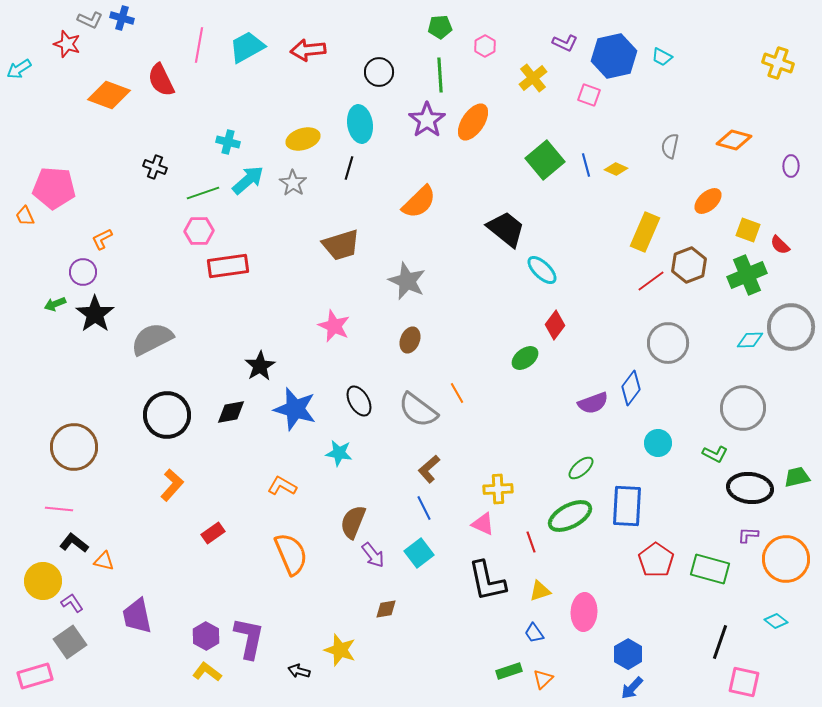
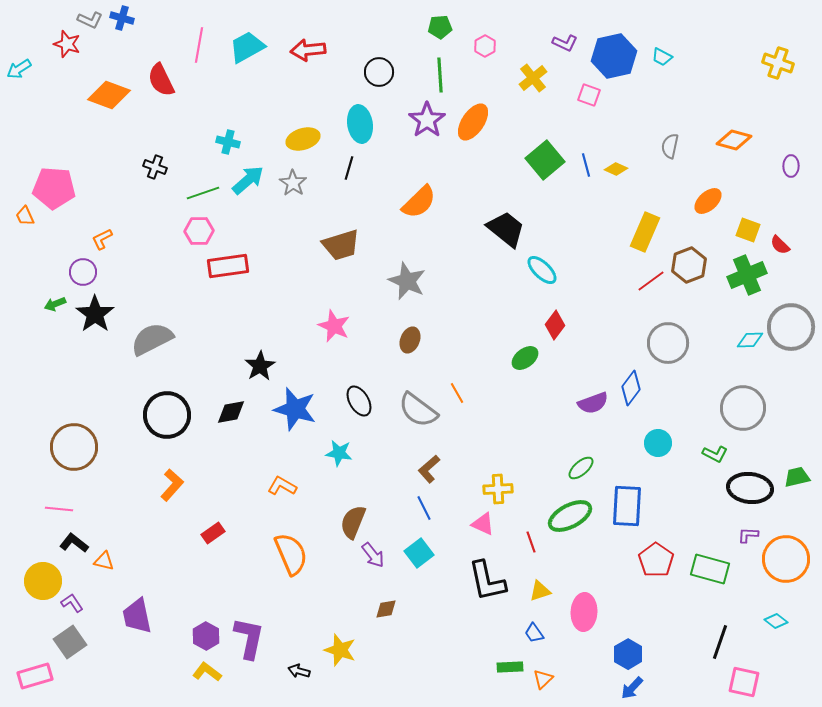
green rectangle at (509, 671): moved 1 px right, 4 px up; rotated 15 degrees clockwise
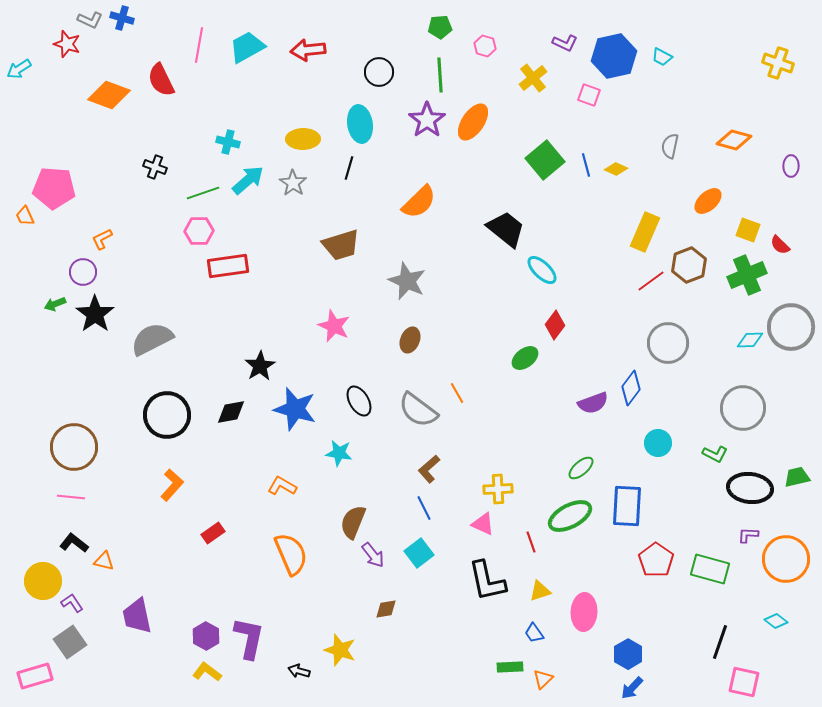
pink hexagon at (485, 46): rotated 15 degrees counterclockwise
yellow ellipse at (303, 139): rotated 16 degrees clockwise
pink line at (59, 509): moved 12 px right, 12 px up
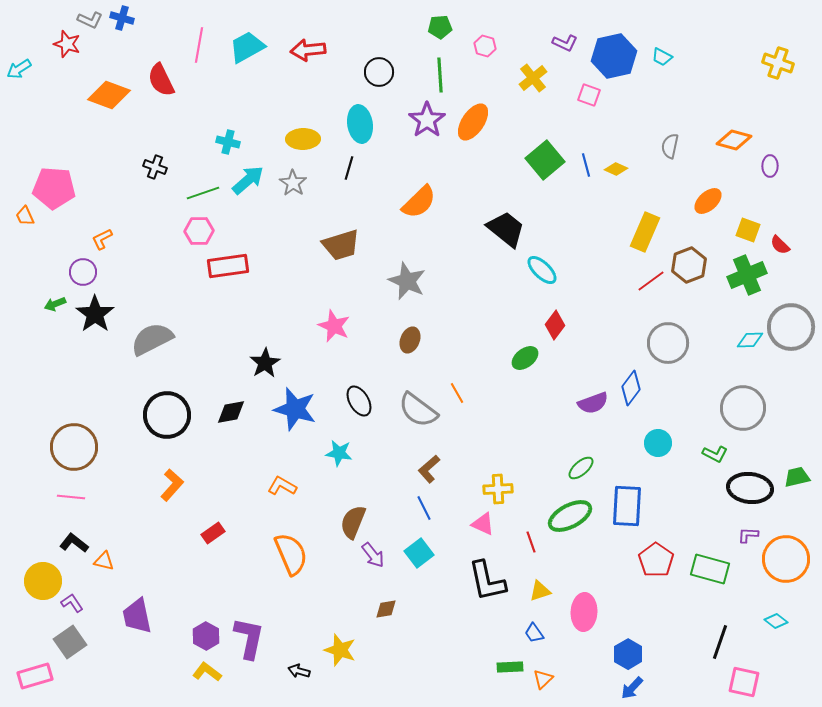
purple ellipse at (791, 166): moved 21 px left
black star at (260, 366): moved 5 px right, 3 px up
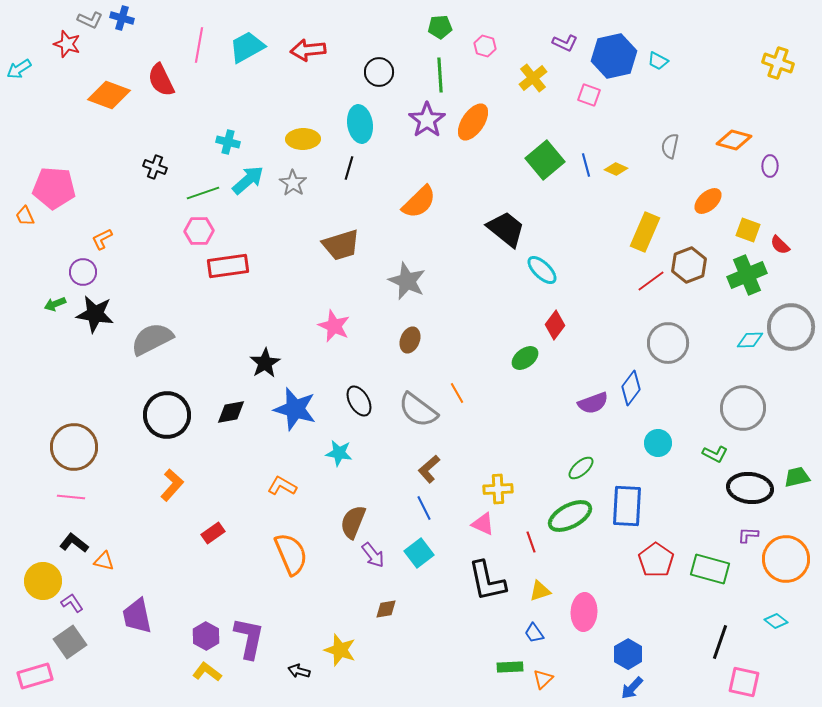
cyan trapezoid at (662, 57): moved 4 px left, 4 px down
black star at (95, 314): rotated 27 degrees counterclockwise
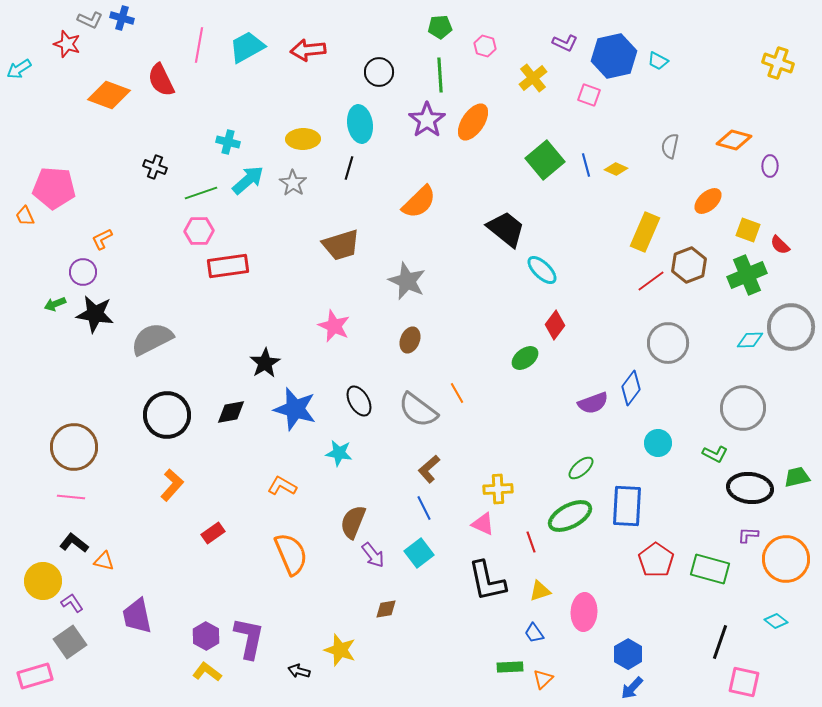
green line at (203, 193): moved 2 px left
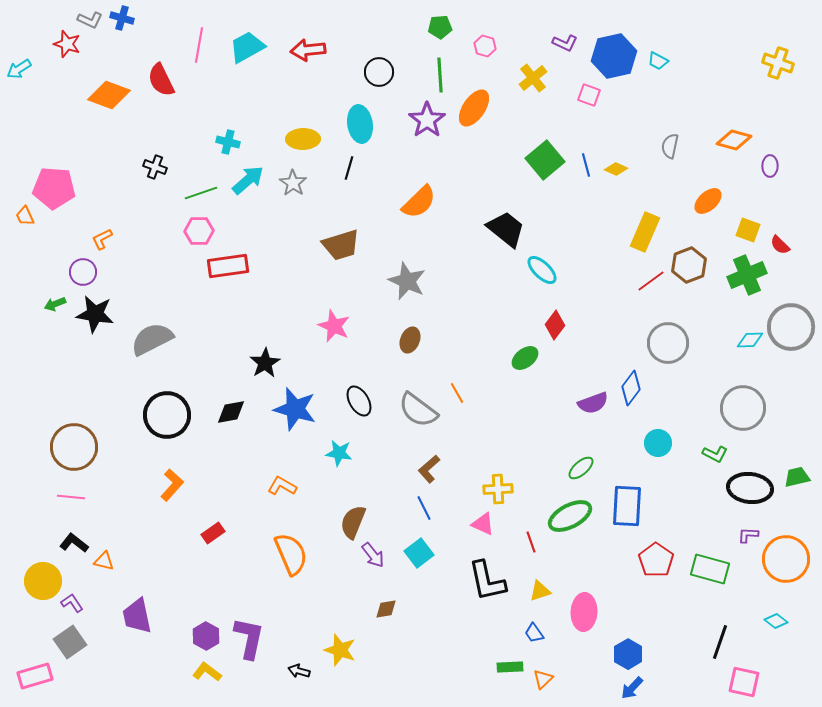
orange ellipse at (473, 122): moved 1 px right, 14 px up
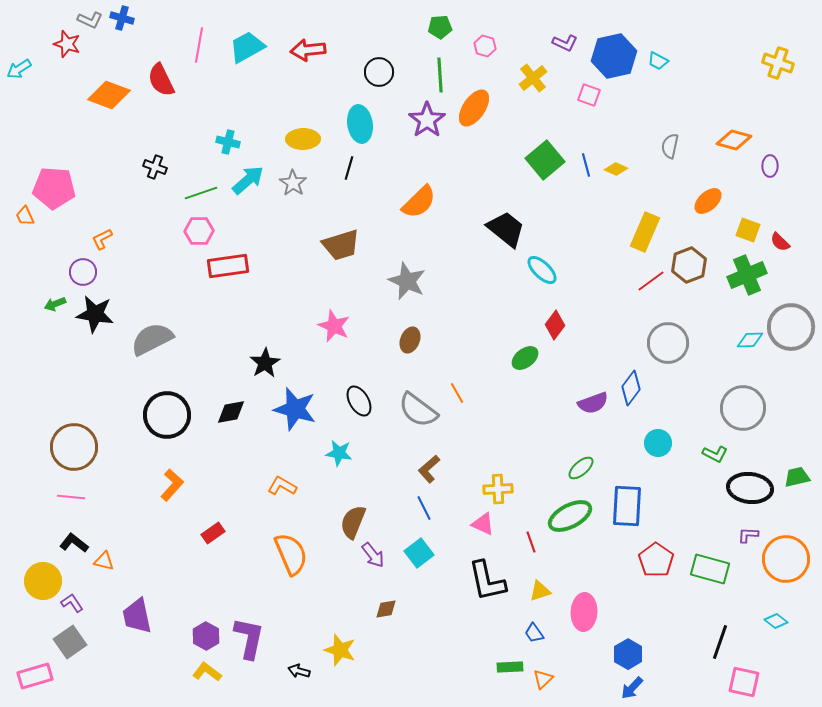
red semicircle at (780, 245): moved 3 px up
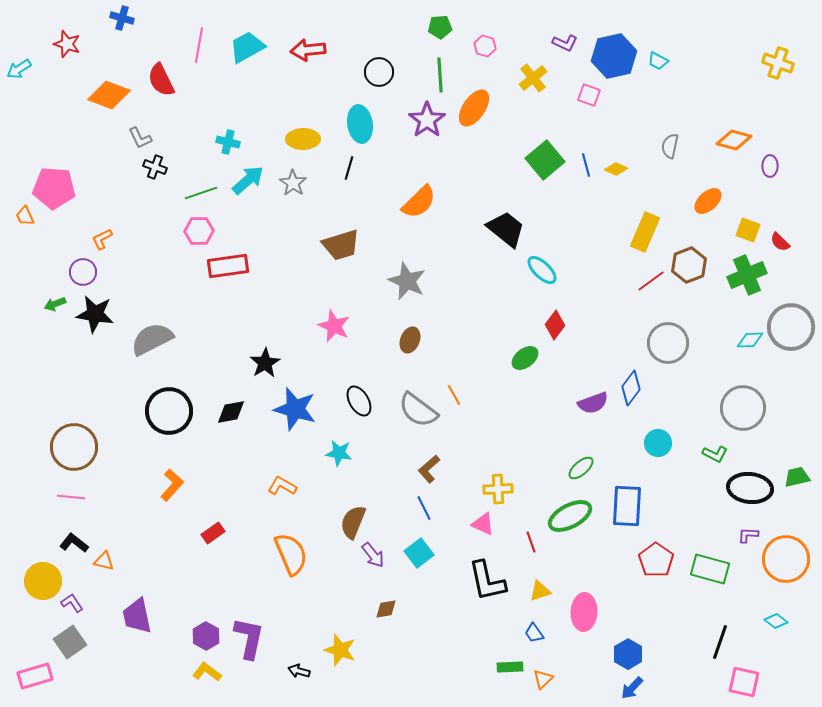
gray L-shape at (90, 20): moved 50 px right, 118 px down; rotated 40 degrees clockwise
orange line at (457, 393): moved 3 px left, 2 px down
black circle at (167, 415): moved 2 px right, 4 px up
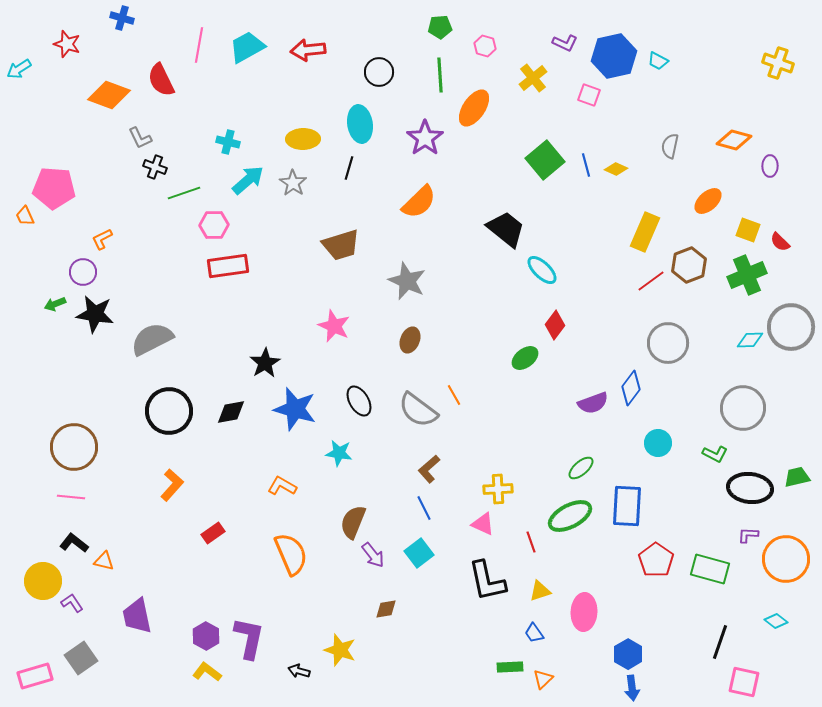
purple star at (427, 120): moved 2 px left, 18 px down
green line at (201, 193): moved 17 px left
pink hexagon at (199, 231): moved 15 px right, 6 px up
gray square at (70, 642): moved 11 px right, 16 px down
blue arrow at (632, 688): rotated 50 degrees counterclockwise
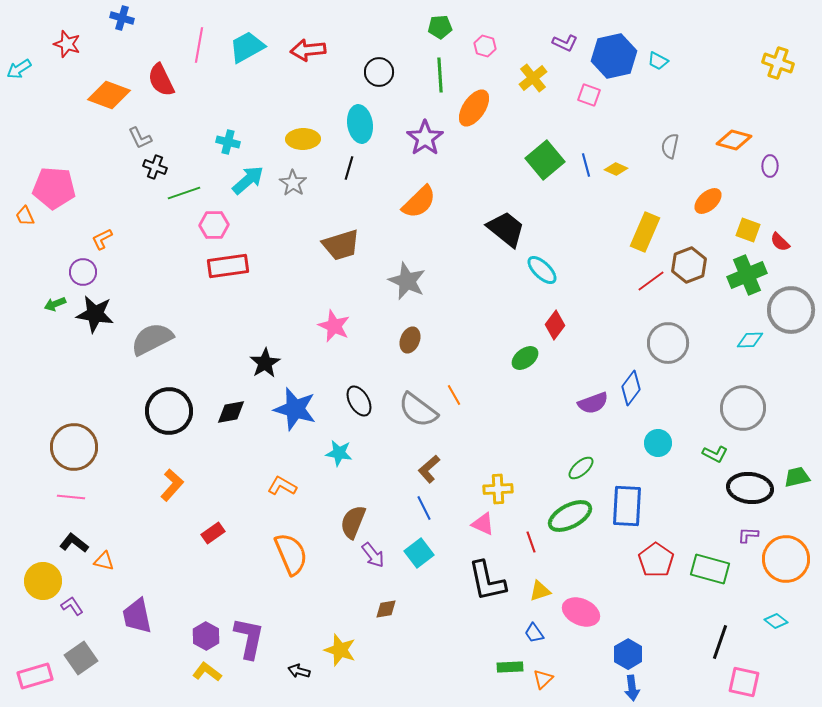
gray circle at (791, 327): moved 17 px up
purple L-shape at (72, 603): moved 3 px down
pink ellipse at (584, 612): moved 3 px left; rotated 69 degrees counterclockwise
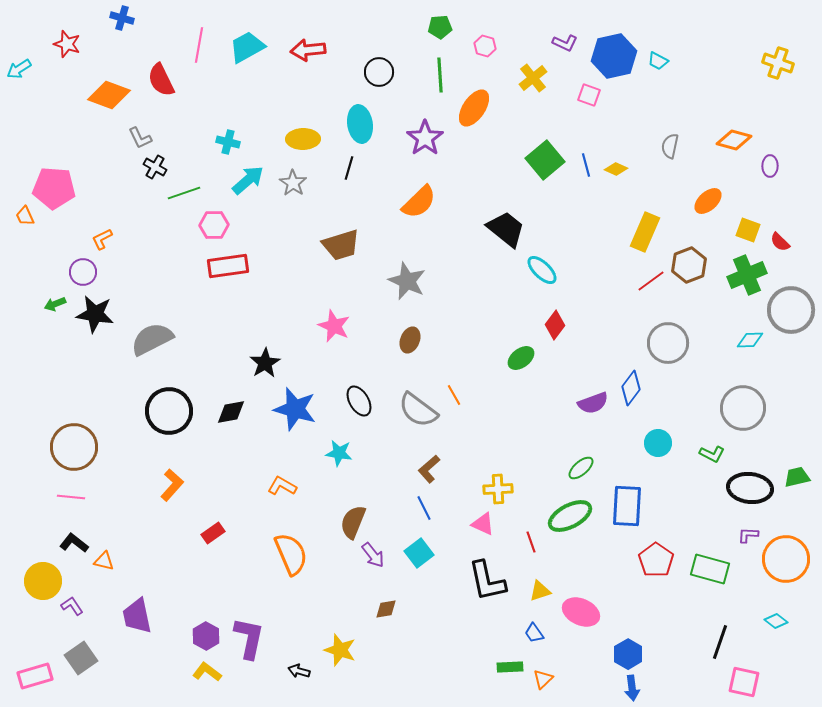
black cross at (155, 167): rotated 10 degrees clockwise
green ellipse at (525, 358): moved 4 px left
green L-shape at (715, 454): moved 3 px left
